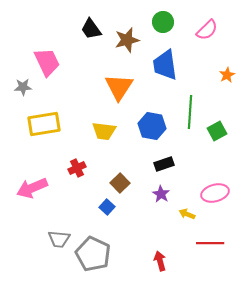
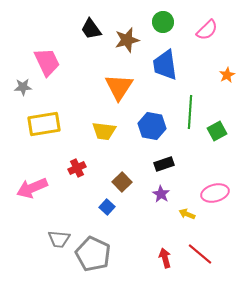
brown square: moved 2 px right, 1 px up
red line: moved 10 px left, 11 px down; rotated 40 degrees clockwise
red arrow: moved 5 px right, 3 px up
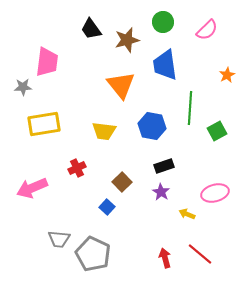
pink trapezoid: rotated 32 degrees clockwise
orange triangle: moved 2 px right, 2 px up; rotated 12 degrees counterclockwise
green line: moved 4 px up
black rectangle: moved 2 px down
purple star: moved 2 px up
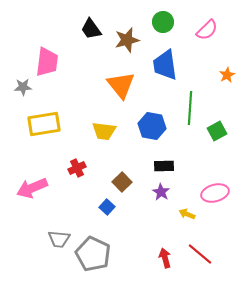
black rectangle: rotated 18 degrees clockwise
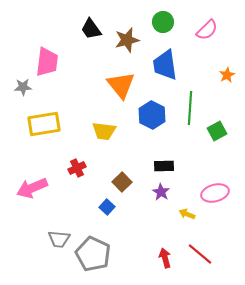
blue hexagon: moved 11 px up; rotated 16 degrees clockwise
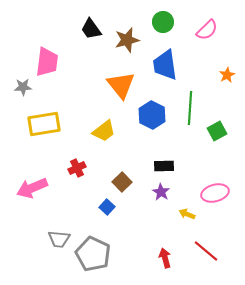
yellow trapezoid: rotated 45 degrees counterclockwise
red line: moved 6 px right, 3 px up
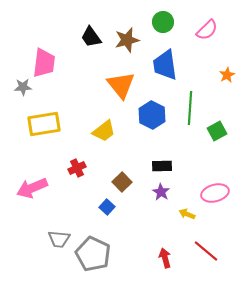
black trapezoid: moved 8 px down
pink trapezoid: moved 3 px left, 1 px down
black rectangle: moved 2 px left
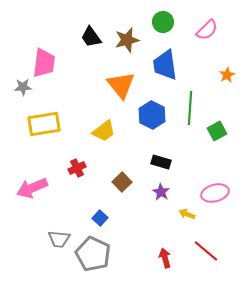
black rectangle: moved 1 px left, 4 px up; rotated 18 degrees clockwise
blue square: moved 7 px left, 11 px down
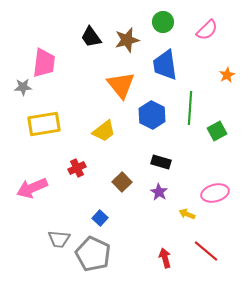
purple star: moved 2 px left
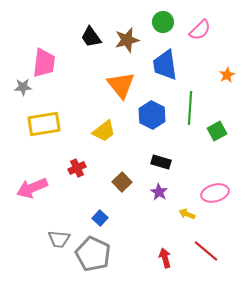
pink semicircle: moved 7 px left
